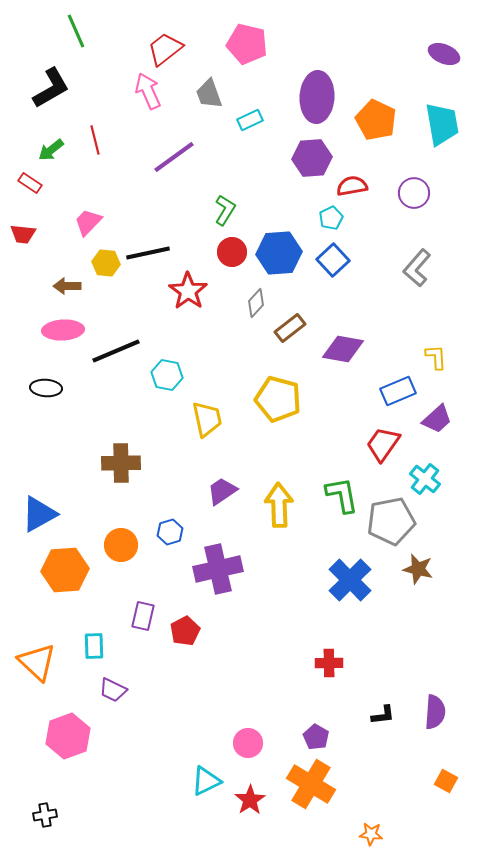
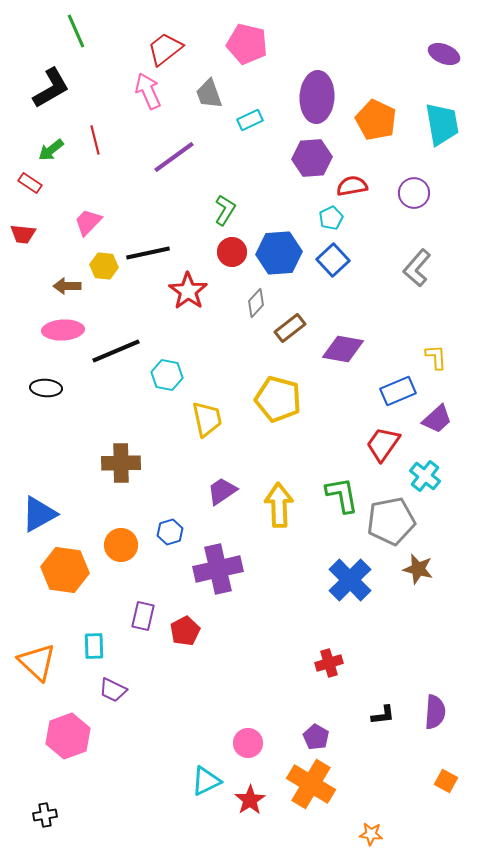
yellow hexagon at (106, 263): moved 2 px left, 3 px down
cyan cross at (425, 479): moved 3 px up
orange hexagon at (65, 570): rotated 12 degrees clockwise
red cross at (329, 663): rotated 16 degrees counterclockwise
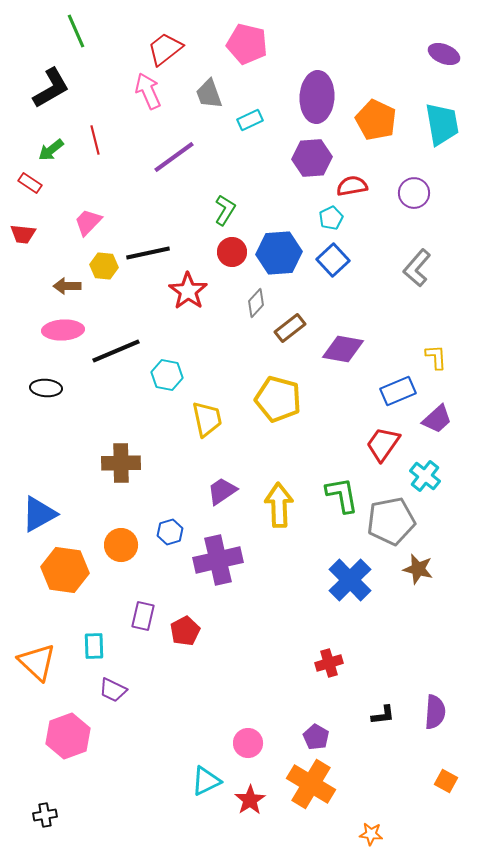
purple cross at (218, 569): moved 9 px up
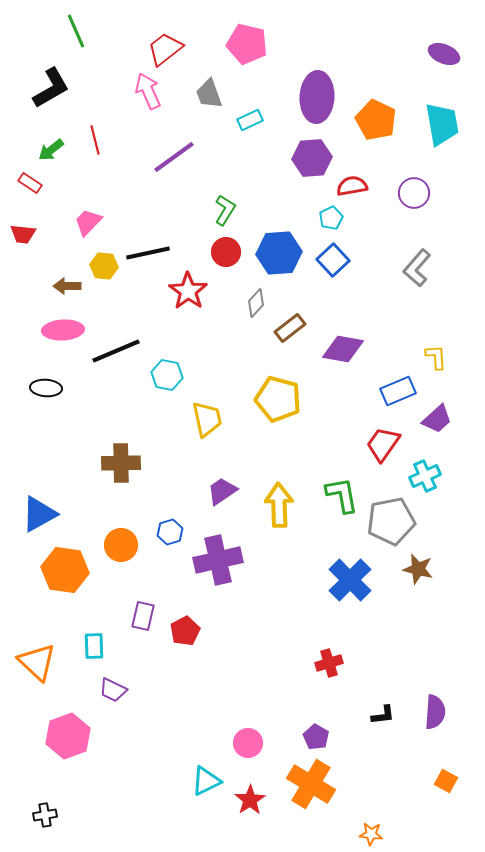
red circle at (232, 252): moved 6 px left
cyan cross at (425, 476): rotated 28 degrees clockwise
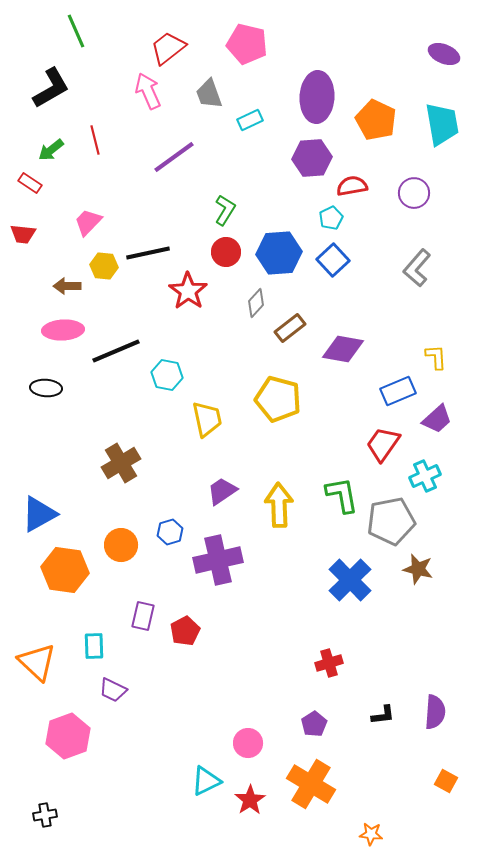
red trapezoid at (165, 49): moved 3 px right, 1 px up
brown cross at (121, 463): rotated 30 degrees counterclockwise
purple pentagon at (316, 737): moved 2 px left, 13 px up; rotated 10 degrees clockwise
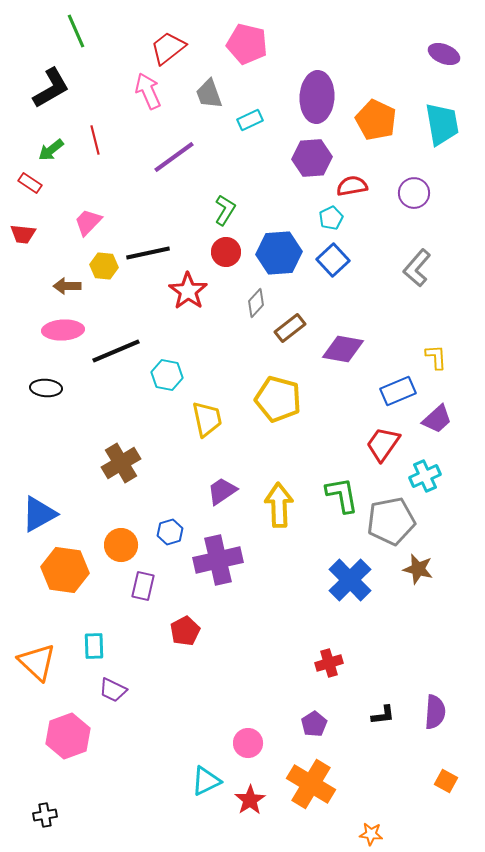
purple rectangle at (143, 616): moved 30 px up
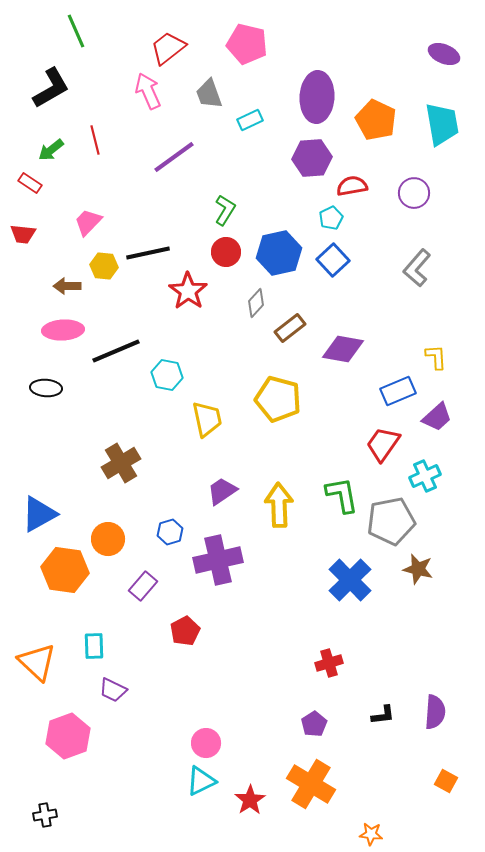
blue hexagon at (279, 253): rotated 9 degrees counterclockwise
purple trapezoid at (437, 419): moved 2 px up
orange circle at (121, 545): moved 13 px left, 6 px up
purple rectangle at (143, 586): rotated 28 degrees clockwise
pink circle at (248, 743): moved 42 px left
cyan triangle at (206, 781): moved 5 px left
